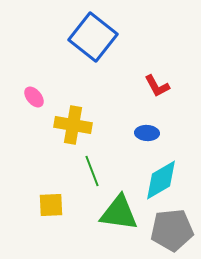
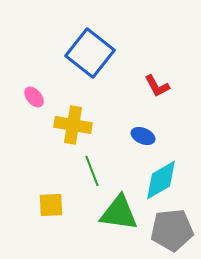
blue square: moved 3 px left, 16 px down
blue ellipse: moved 4 px left, 3 px down; rotated 20 degrees clockwise
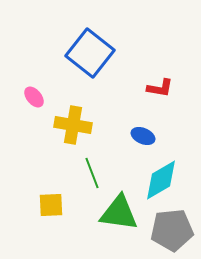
red L-shape: moved 3 px right, 2 px down; rotated 52 degrees counterclockwise
green line: moved 2 px down
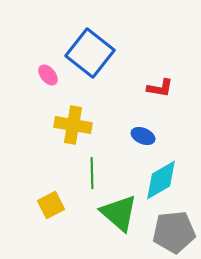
pink ellipse: moved 14 px right, 22 px up
green line: rotated 20 degrees clockwise
yellow square: rotated 24 degrees counterclockwise
green triangle: rotated 33 degrees clockwise
gray pentagon: moved 2 px right, 2 px down
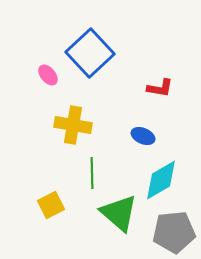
blue square: rotated 9 degrees clockwise
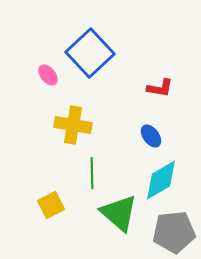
blue ellipse: moved 8 px right; rotated 30 degrees clockwise
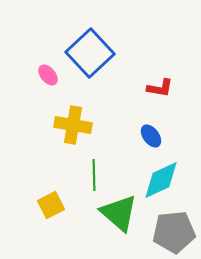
green line: moved 2 px right, 2 px down
cyan diamond: rotated 6 degrees clockwise
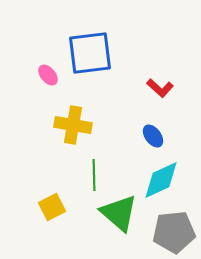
blue square: rotated 36 degrees clockwise
red L-shape: rotated 32 degrees clockwise
blue ellipse: moved 2 px right
yellow square: moved 1 px right, 2 px down
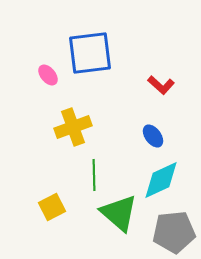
red L-shape: moved 1 px right, 3 px up
yellow cross: moved 2 px down; rotated 30 degrees counterclockwise
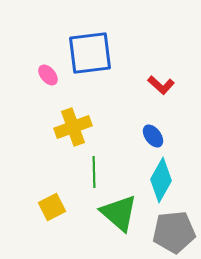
green line: moved 3 px up
cyan diamond: rotated 36 degrees counterclockwise
